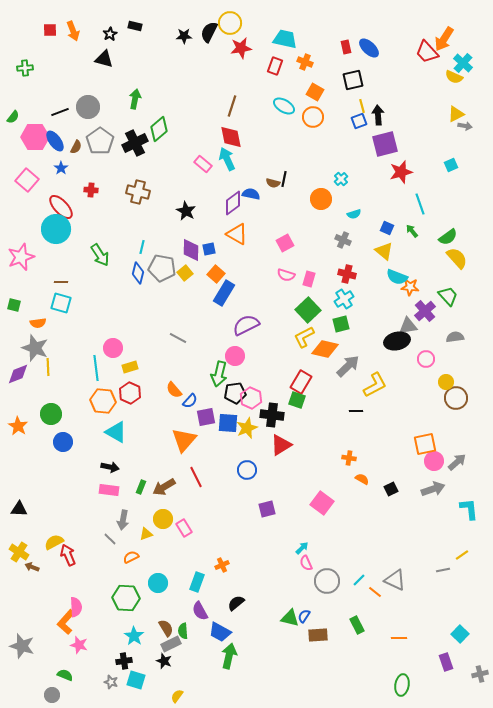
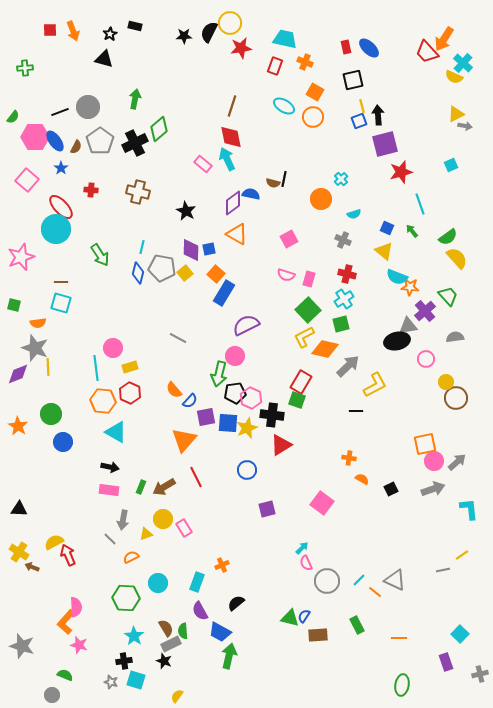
pink square at (285, 243): moved 4 px right, 4 px up
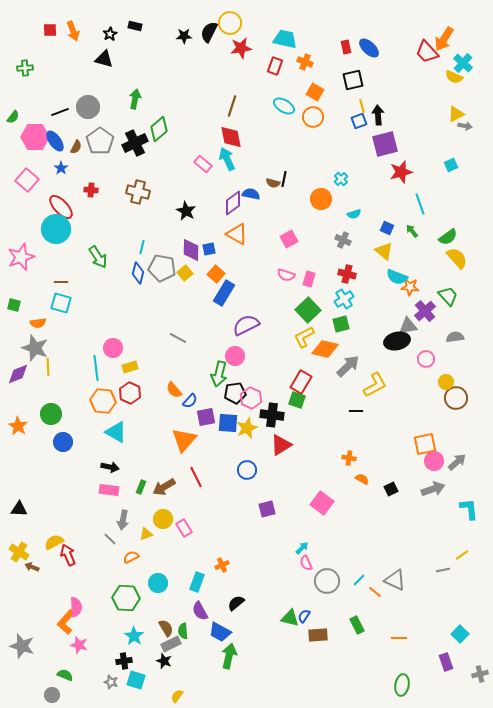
green arrow at (100, 255): moved 2 px left, 2 px down
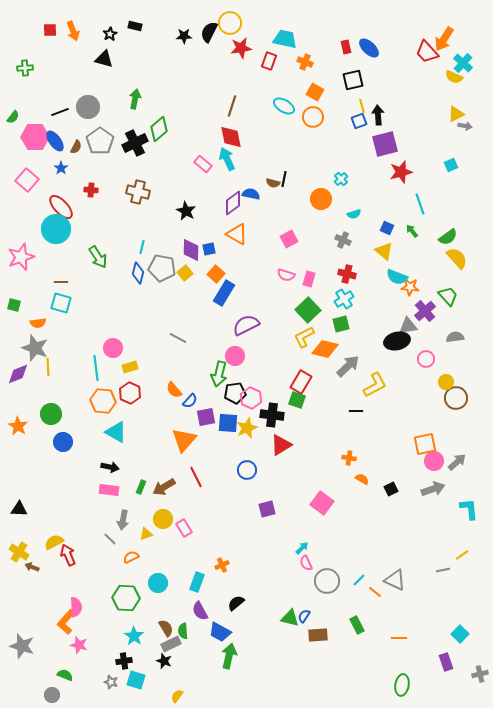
red rectangle at (275, 66): moved 6 px left, 5 px up
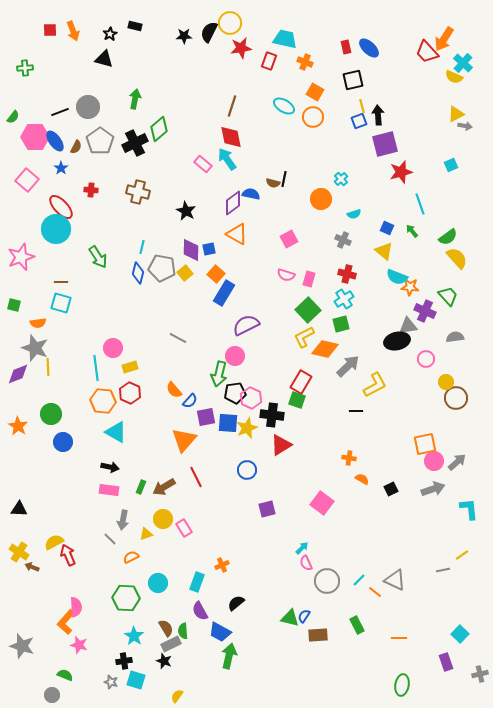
cyan arrow at (227, 159): rotated 10 degrees counterclockwise
purple cross at (425, 311): rotated 25 degrees counterclockwise
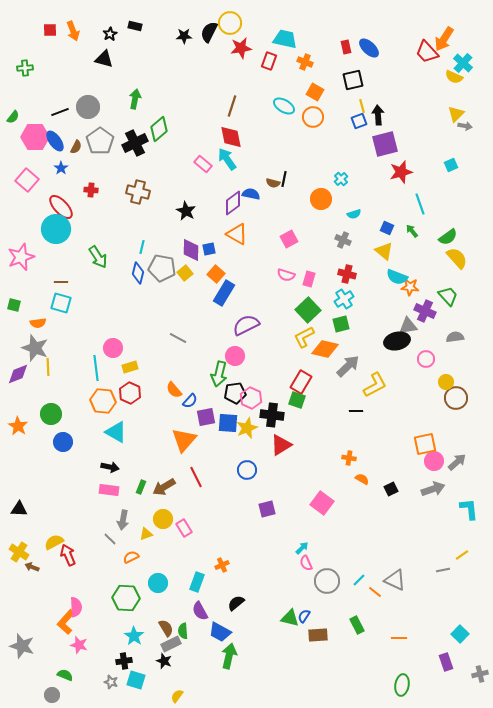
yellow triangle at (456, 114): rotated 18 degrees counterclockwise
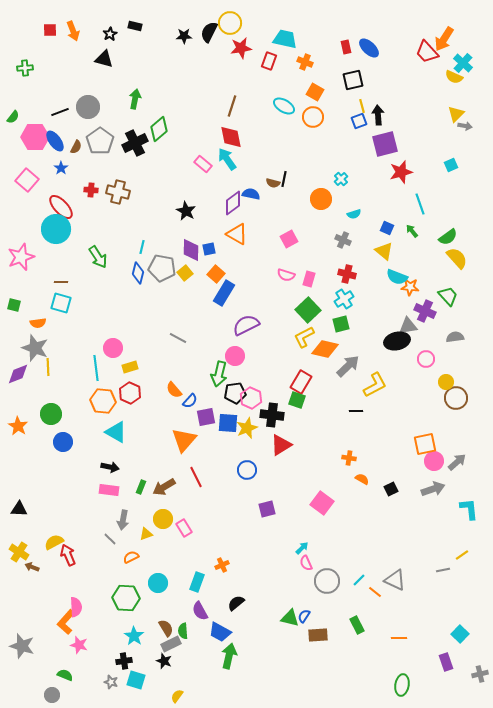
brown cross at (138, 192): moved 20 px left
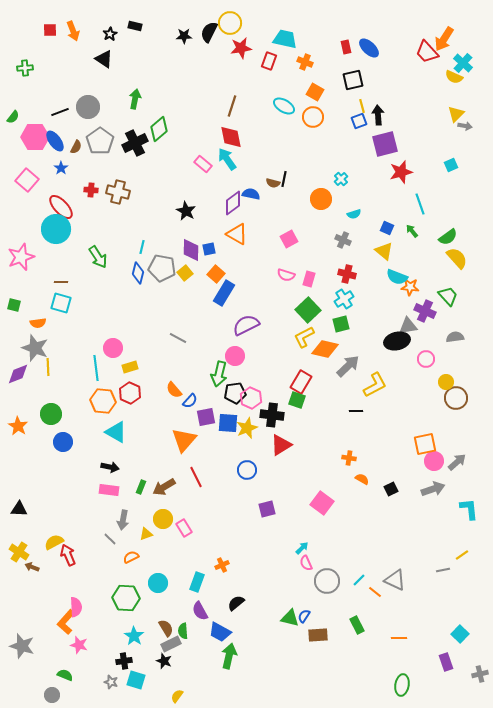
black triangle at (104, 59): rotated 18 degrees clockwise
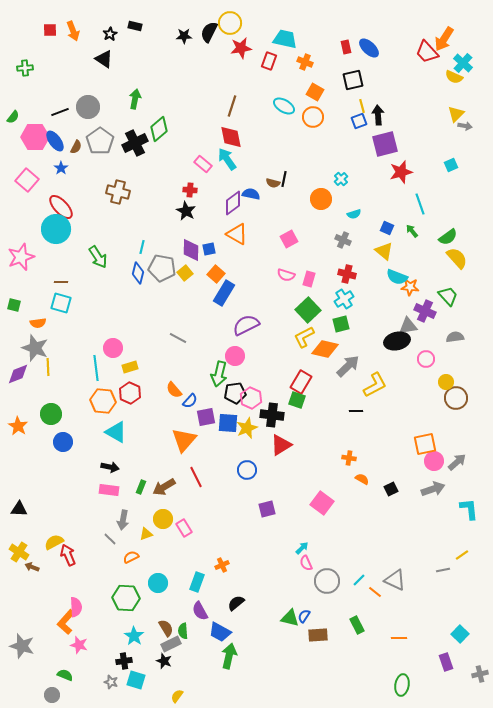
red cross at (91, 190): moved 99 px right
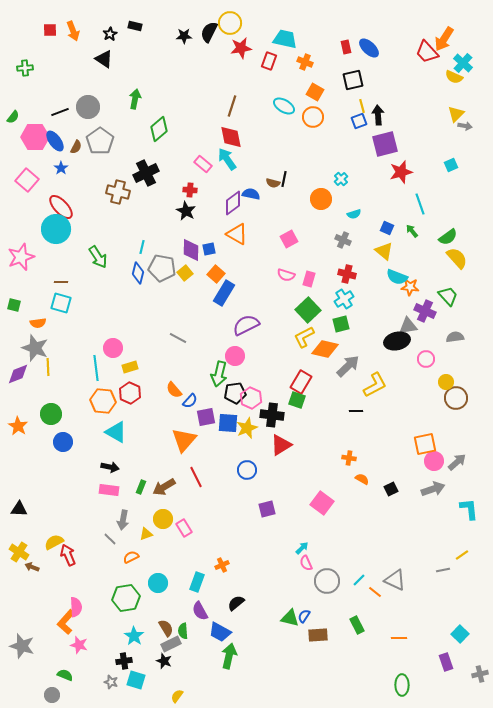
black cross at (135, 143): moved 11 px right, 30 px down
green hexagon at (126, 598): rotated 12 degrees counterclockwise
green ellipse at (402, 685): rotated 10 degrees counterclockwise
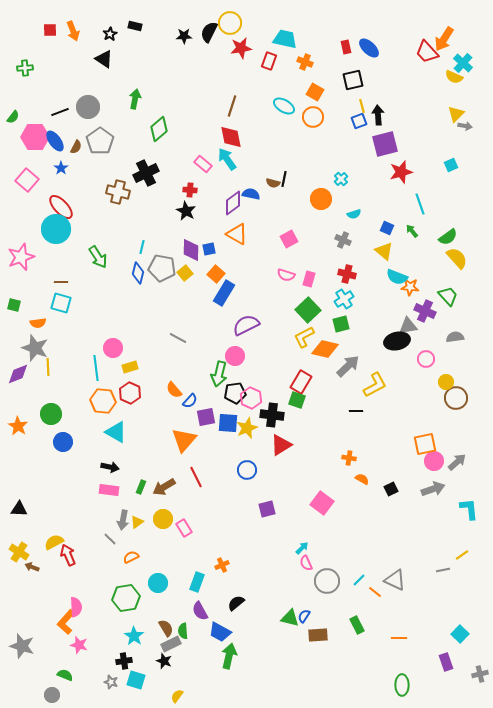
yellow triangle at (146, 534): moved 9 px left, 12 px up; rotated 16 degrees counterclockwise
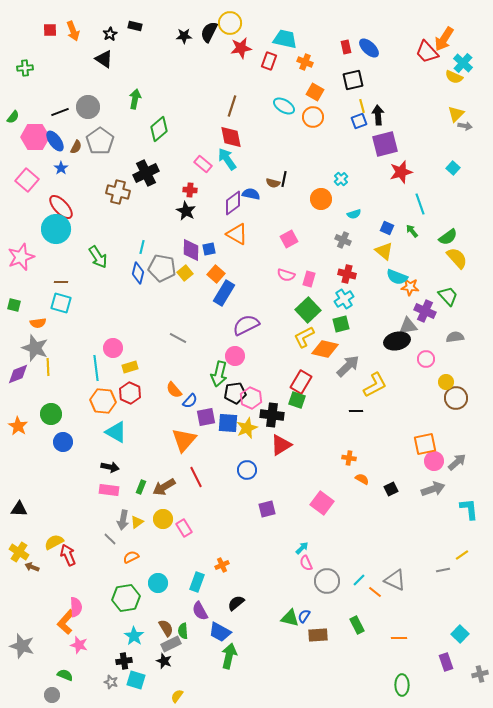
cyan square at (451, 165): moved 2 px right, 3 px down; rotated 24 degrees counterclockwise
